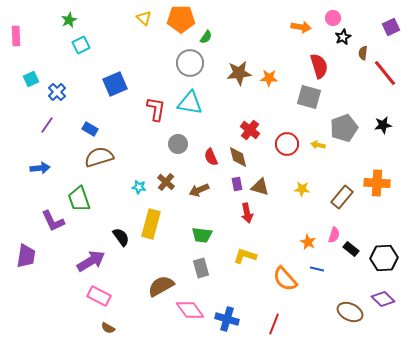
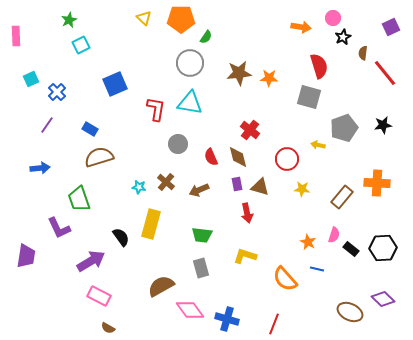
red circle at (287, 144): moved 15 px down
purple L-shape at (53, 221): moved 6 px right, 7 px down
black hexagon at (384, 258): moved 1 px left, 10 px up
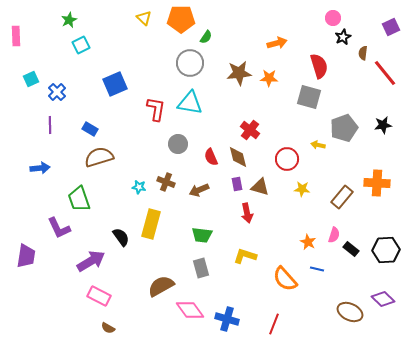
orange arrow at (301, 27): moved 24 px left, 16 px down; rotated 24 degrees counterclockwise
purple line at (47, 125): moved 3 px right; rotated 36 degrees counterclockwise
brown cross at (166, 182): rotated 18 degrees counterclockwise
black hexagon at (383, 248): moved 3 px right, 2 px down
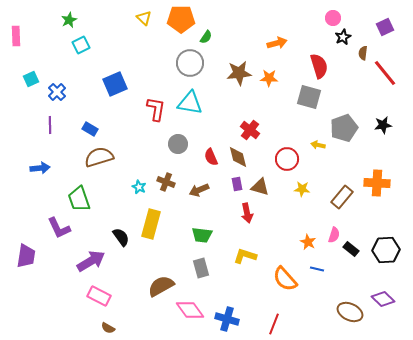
purple square at (391, 27): moved 6 px left
cyan star at (139, 187): rotated 16 degrees clockwise
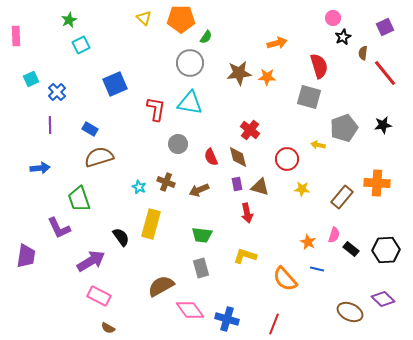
orange star at (269, 78): moved 2 px left, 1 px up
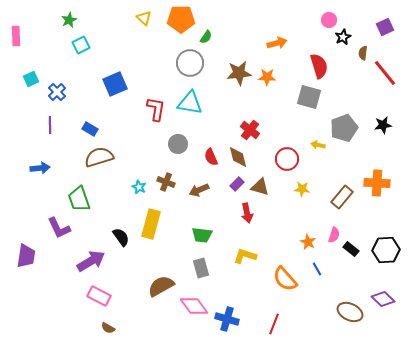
pink circle at (333, 18): moved 4 px left, 2 px down
purple rectangle at (237, 184): rotated 56 degrees clockwise
blue line at (317, 269): rotated 48 degrees clockwise
pink diamond at (190, 310): moved 4 px right, 4 px up
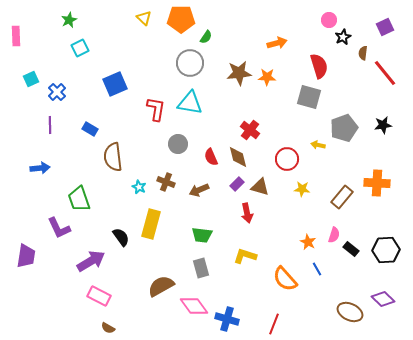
cyan square at (81, 45): moved 1 px left, 3 px down
brown semicircle at (99, 157): moved 14 px right; rotated 80 degrees counterclockwise
